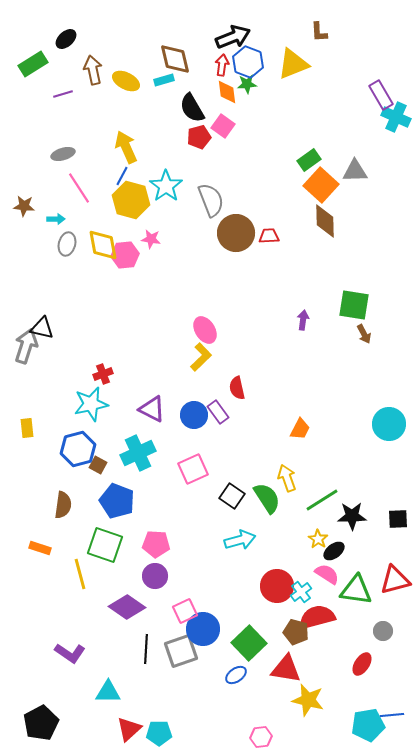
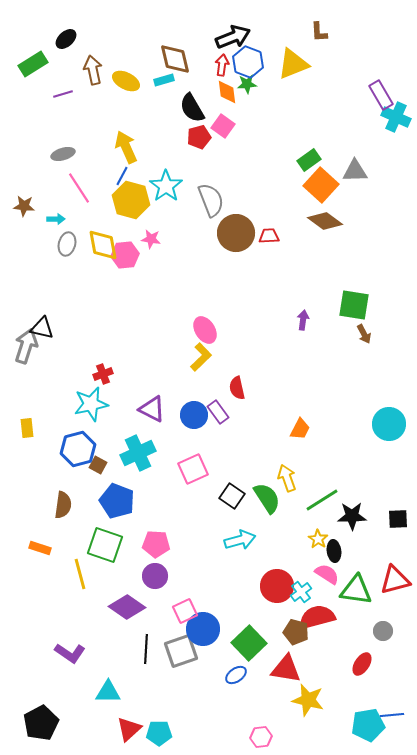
brown diamond at (325, 221): rotated 52 degrees counterclockwise
black ellipse at (334, 551): rotated 60 degrees counterclockwise
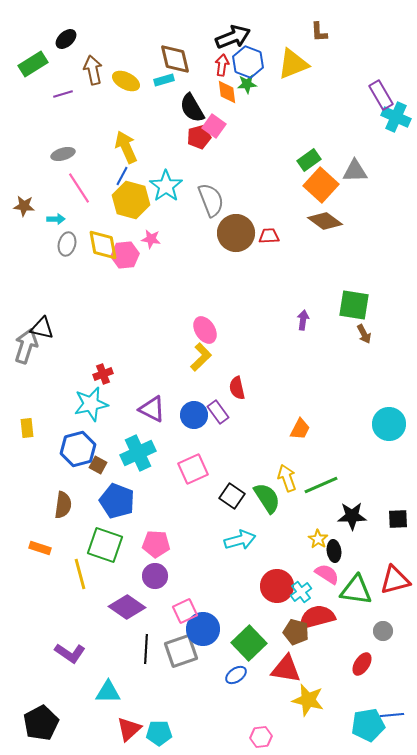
pink square at (223, 126): moved 9 px left
green line at (322, 500): moved 1 px left, 15 px up; rotated 8 degrees clockwise
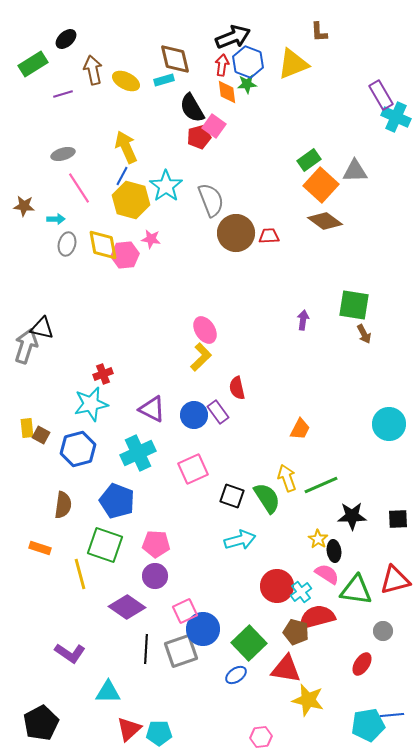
brown square at (98, 465): moved 57 px left, 30 px up
black square at (232, 496): rotated 15 degrees counterclockwise
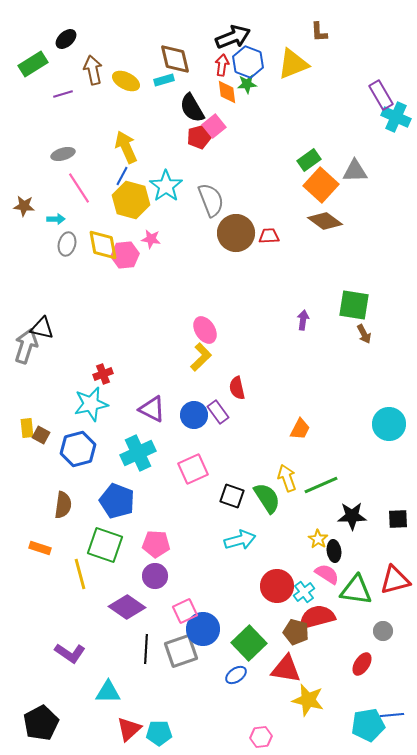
pink square at (214, 126): rotated 15 degrees clockwise
cyan cross at (301, 592): moved 3 px right
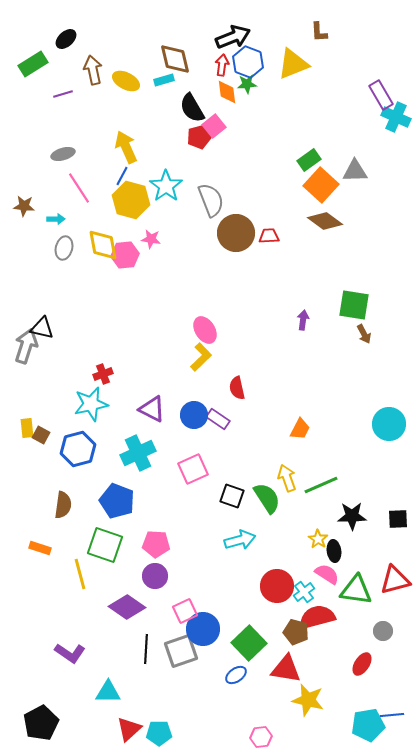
gray ellipse at (67, 244): moved 3 px left, 4 px down
purple rectangle at (218, 412): moved 7 px down; rotated 20 degrees counterclockwise
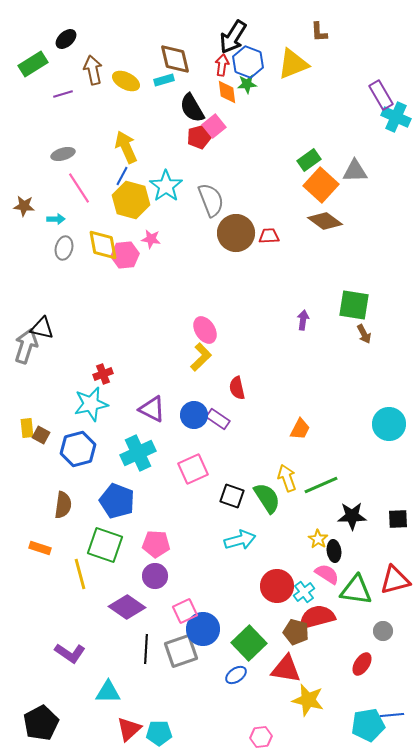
black arrow at (233, 37): rotated 144 degrees clockwise
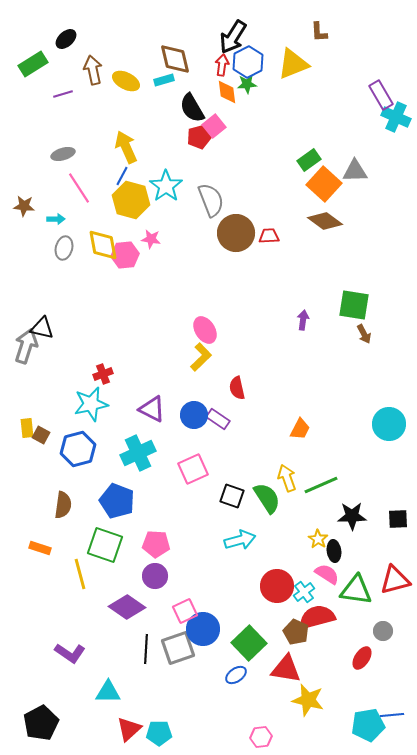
blue hexagon at (248, 62): rotated 12 degrees clockwise
orange square at (321, 185): moved 3 px right, 1 px up
brown pentagon at (296, 632): rotated 10 degrees clockwise
gray square at (181, 651): moved 3 px left, 3 px up
red ellipse at (362, 664): moved 6 px up
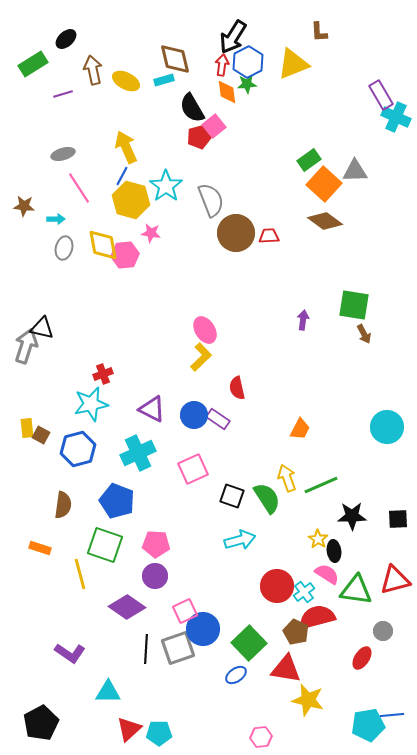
pink star at (151, 239): moved 6 px up
cyan circle at (389, 424): moved 2 px left, 3 px down
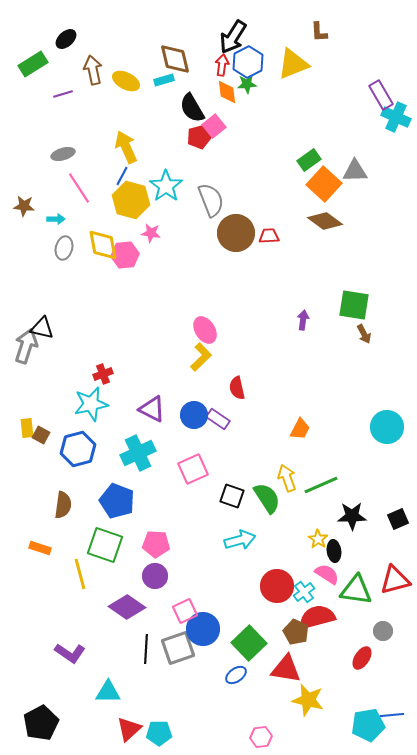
black square at (398, 519): rotated 20 degrees counterclockwise
